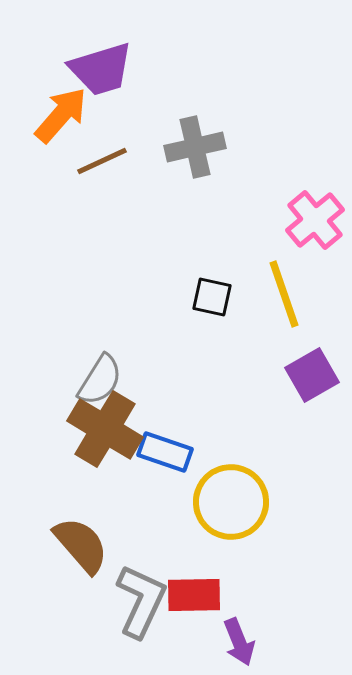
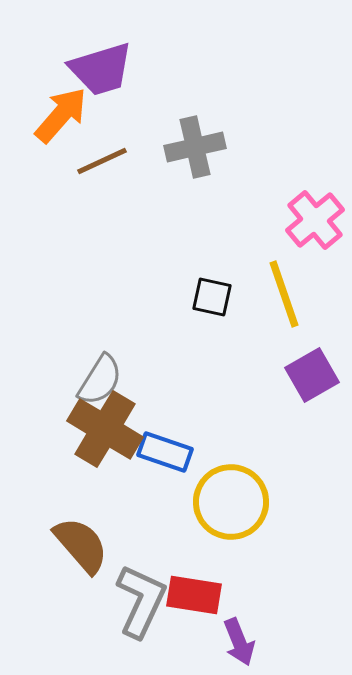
red rectangle: rotated 10 degrees clockwise
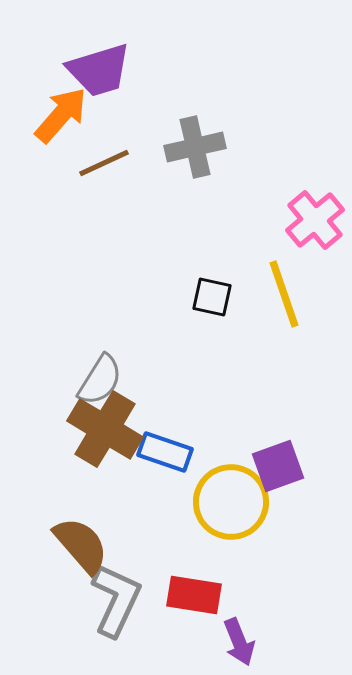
purple trapezoid: moved 2 px left, 1 px down
brown line: moved 2 px right, 2 px down
purple square: moved 34 px left, 91 px down; rotated 10 degrees clockwise
gray L-shape: moved 25 px left, 1 px up
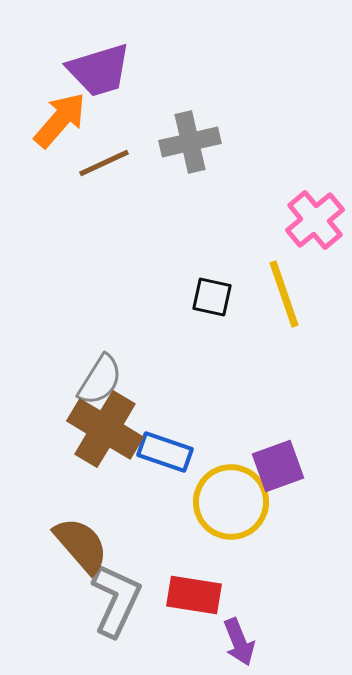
orange arrow: moved 1 px left, 5 px down
gray cross: moved 5 px left, 5 px up
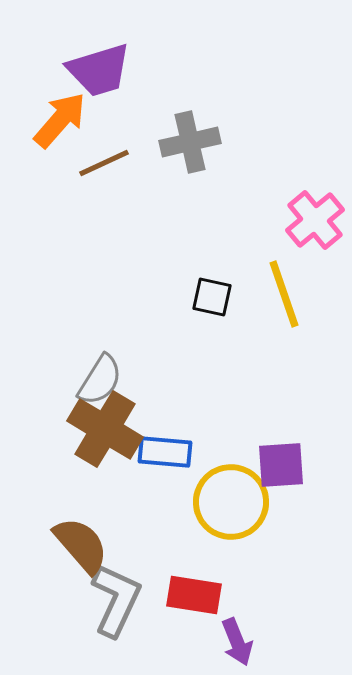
blue rectangle: rotated 14 degrees counterclockwise
purple square: moved 3 px right, 1 px up; rotated 16 degrees clockwise
purple arrow: moved 2 px left
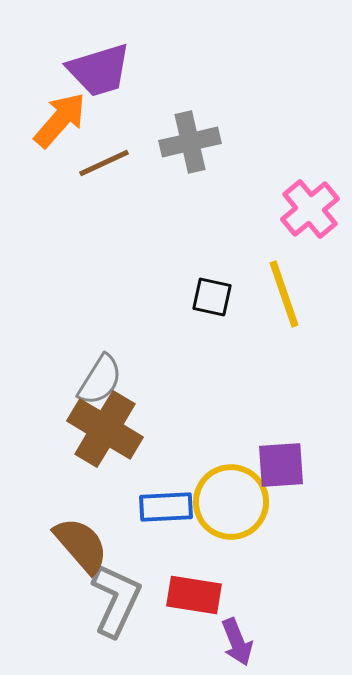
pink cross: moved 5 px left, 11 px up
blue rectangle: moved 1 px right, 55 px down; rotated 8 degrees counterclockwise
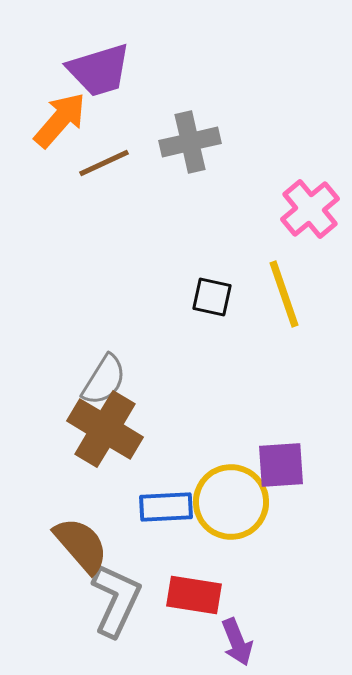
gray semicircle: moved 4 px right
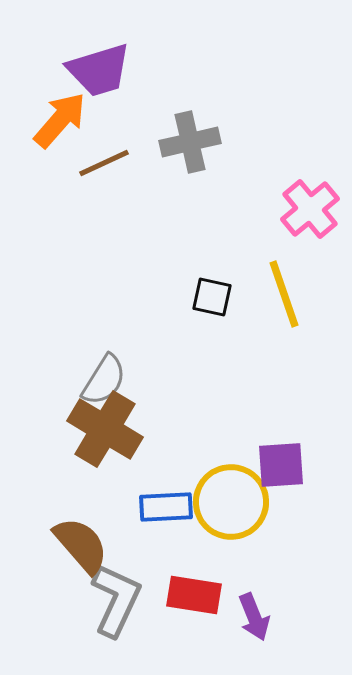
purple arrow: moved 17 px right, 25 px up
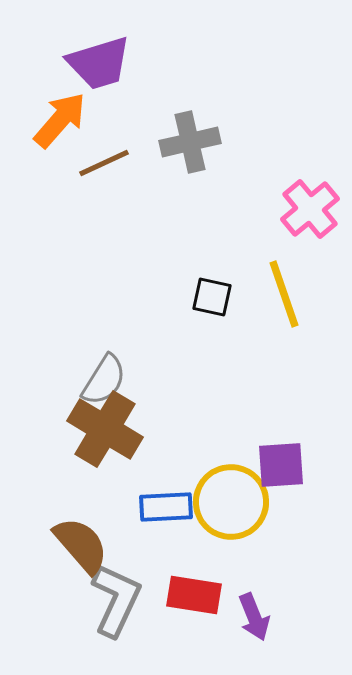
purple trapezoid: moved 7 px up
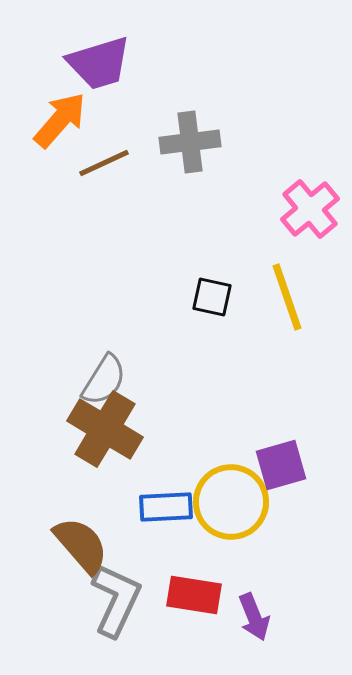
gray cross: rotated 6 degrees clockwise
yellow line: moved 3 px right, 3 px down
purple square: rotated 12 degrees counterclockwise
